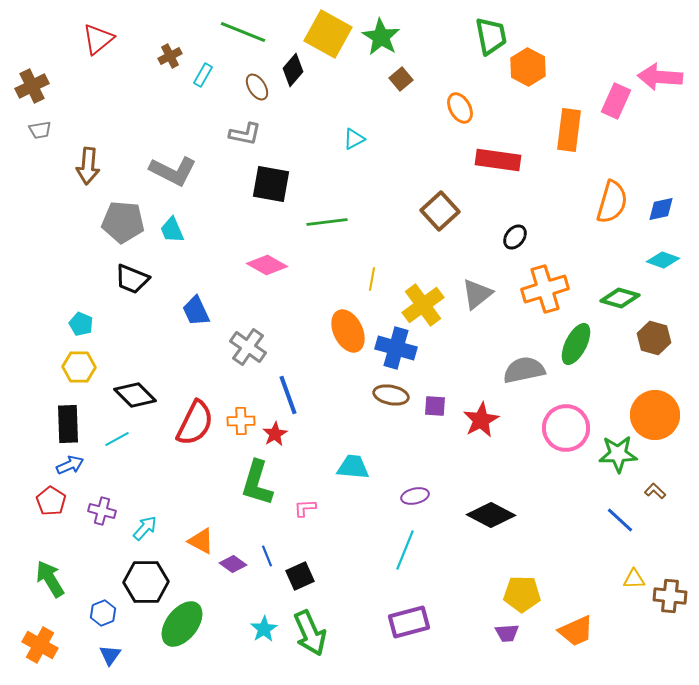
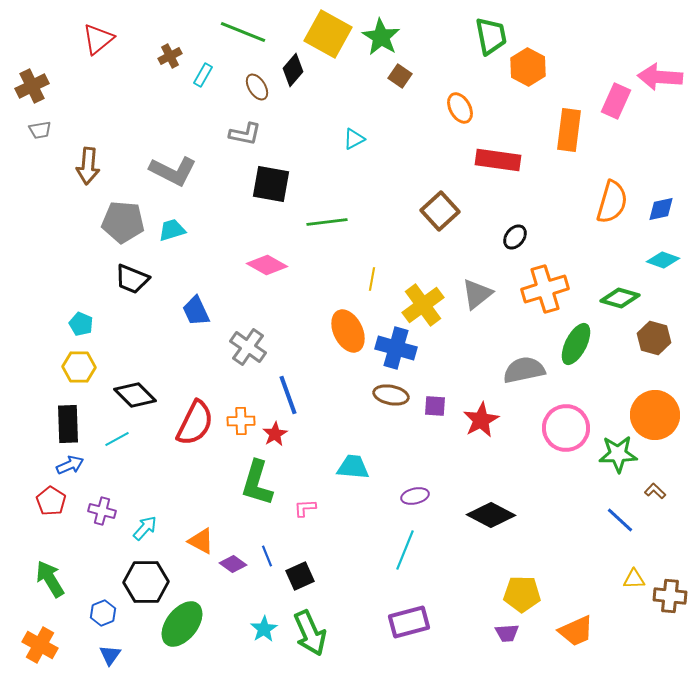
brown square at (401, 79): moved 1 px left, 3 px up; rotated 15 degrees counterclockwise
cyan trapezoid at (172, 230): rotated 96 degrees clockwise
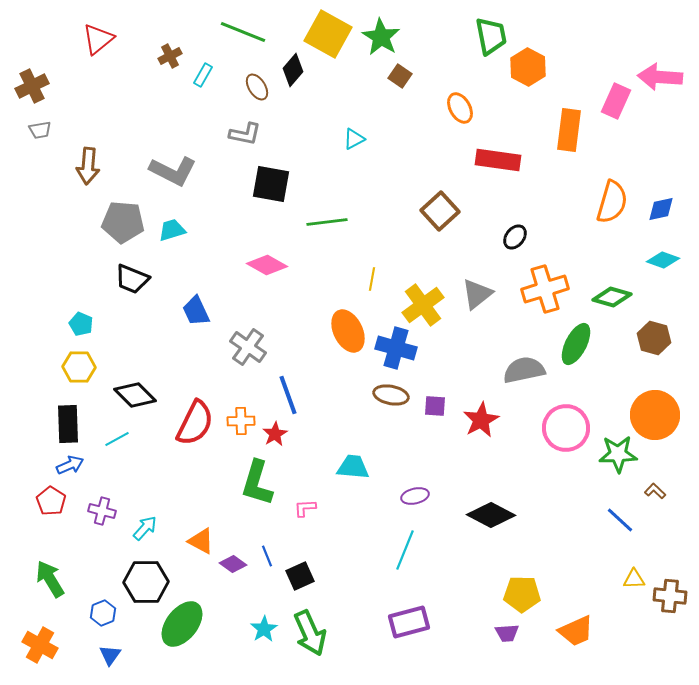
green diamond at (620, 298): moved 8 px left, 1 px up
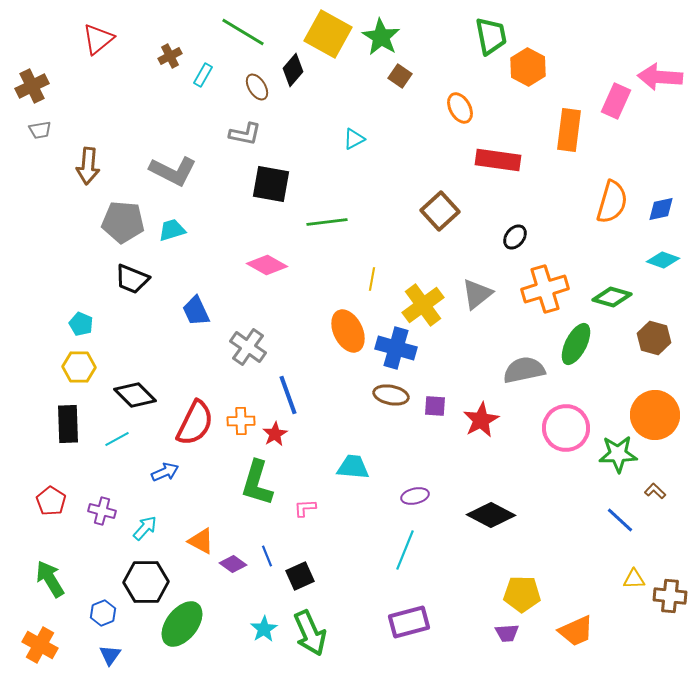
green line at (243, 32): rotated 9 degrees clockwise
blue arrow at (70, 465): moved 95 px right, 7 px down
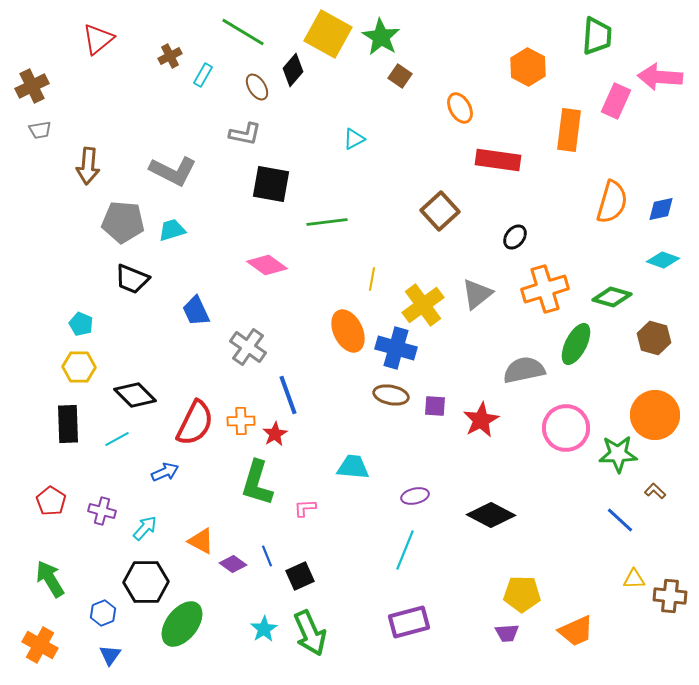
green trapezoid at (491, 36): moved 106 px right; rotated 15 degrees clockwise
pink diamond at (267, 265): rotated 6 degrees clockwise
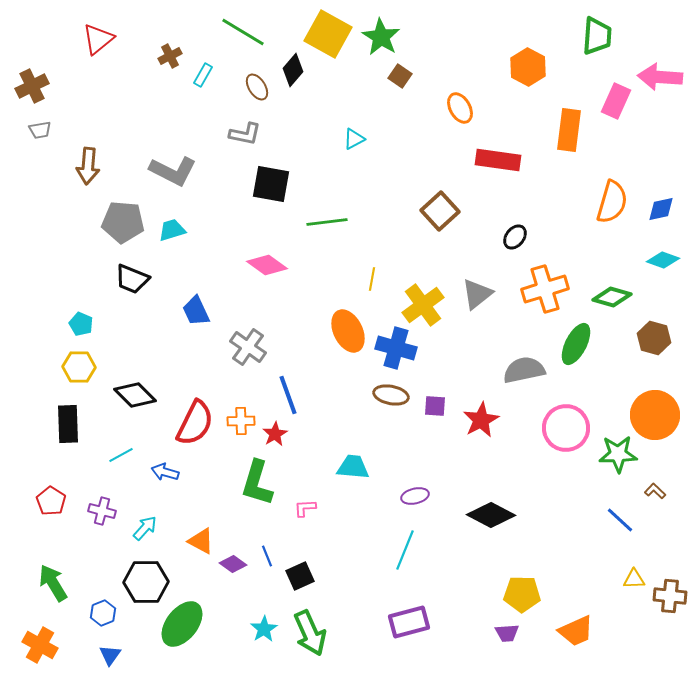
cyan line at (117, 439): moved 4 px right, 16 px down
blue arrow at (165, 472): rotated 140 degrees counterclockwise
green arrow at (50, 579): moved 3 px right, 4 px down
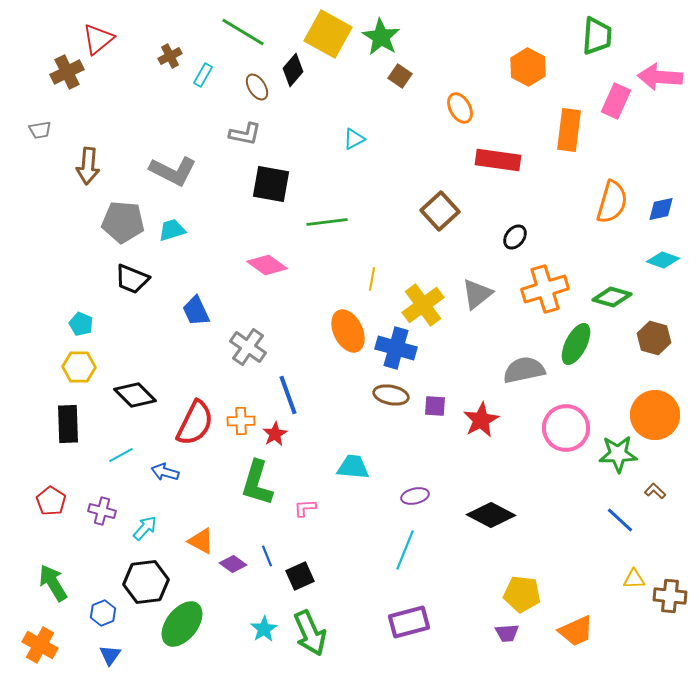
brown cross at (32, 86): moved 35 px right, 14 px up
black hexagon at (146, 582): rotated 6 degrees counterclockwise
yellow pentagon at (522, 594): rotated 6 degrees clockwise
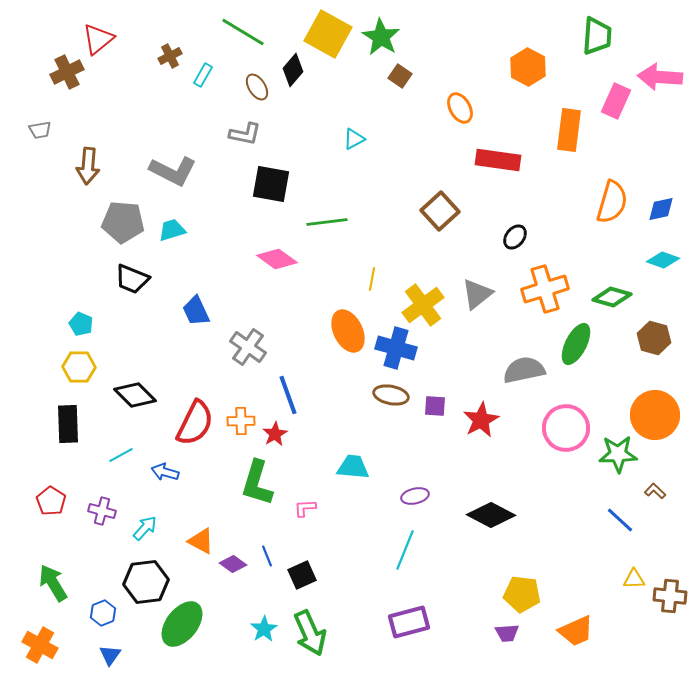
pink diamond at (267, 265): moved 10 px right, 6 px up
black square at (300, 576): moved 2 px right, 1 px up
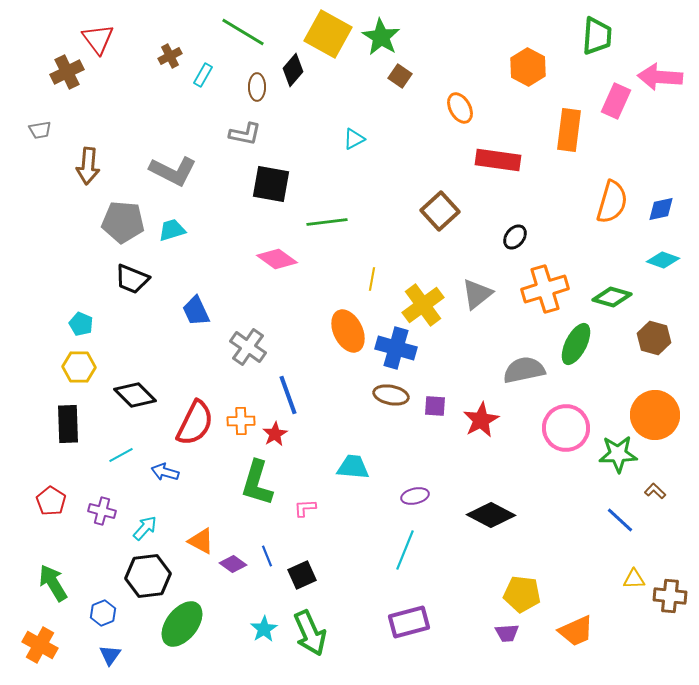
red triangle at (98, 39): rotated 28 degrees counterclockwise
brown ellipse at (257, 87): rotated 32 degrees clockwise
black hexagon at (146, 582): moved 2 px right, 6 px up
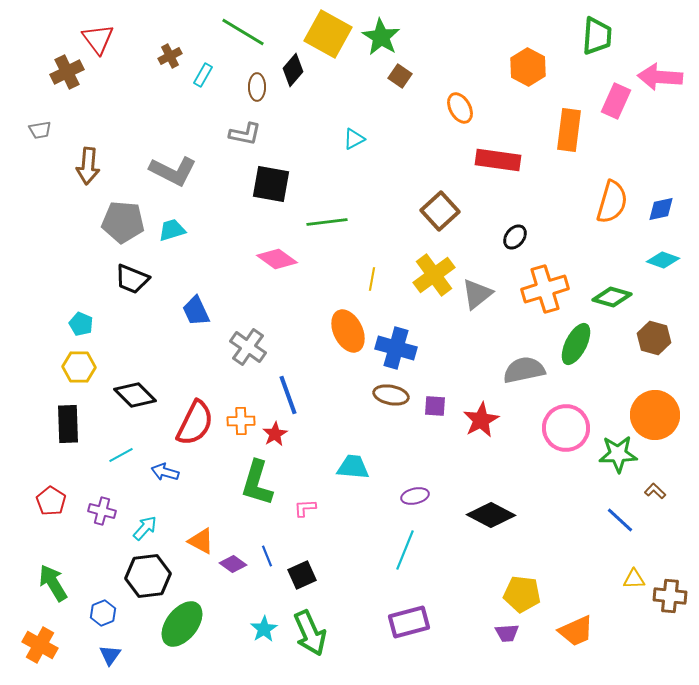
yellow cross at (423, 305): moved 11 px right, 30 px up
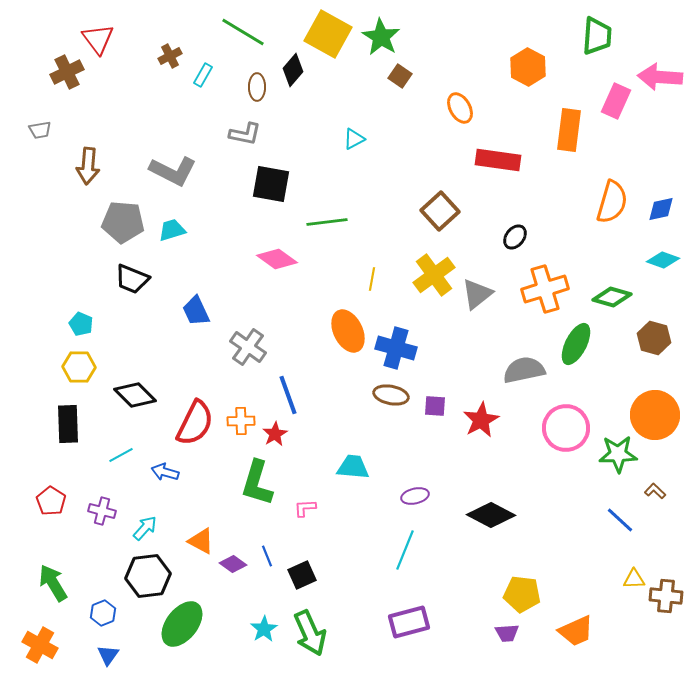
brown cross at (670, 596): moved 4 px left
blue triangle at (110, 655): moved 2 px left
